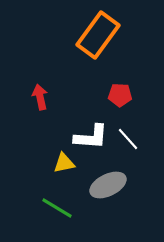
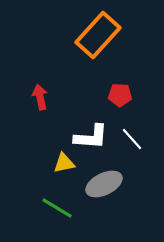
orange rectangle: rotated 6 degrees clockwise
white line: moved 4 px right
gray ellipse: moved 4 px left, 1 px up
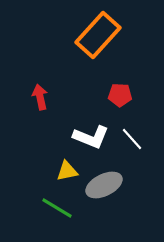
white L-shape: rotated 18 degrees clockwise
yellow triangle: moved 3 px right, 8 px down
gray ellipse: moved 1 px down
